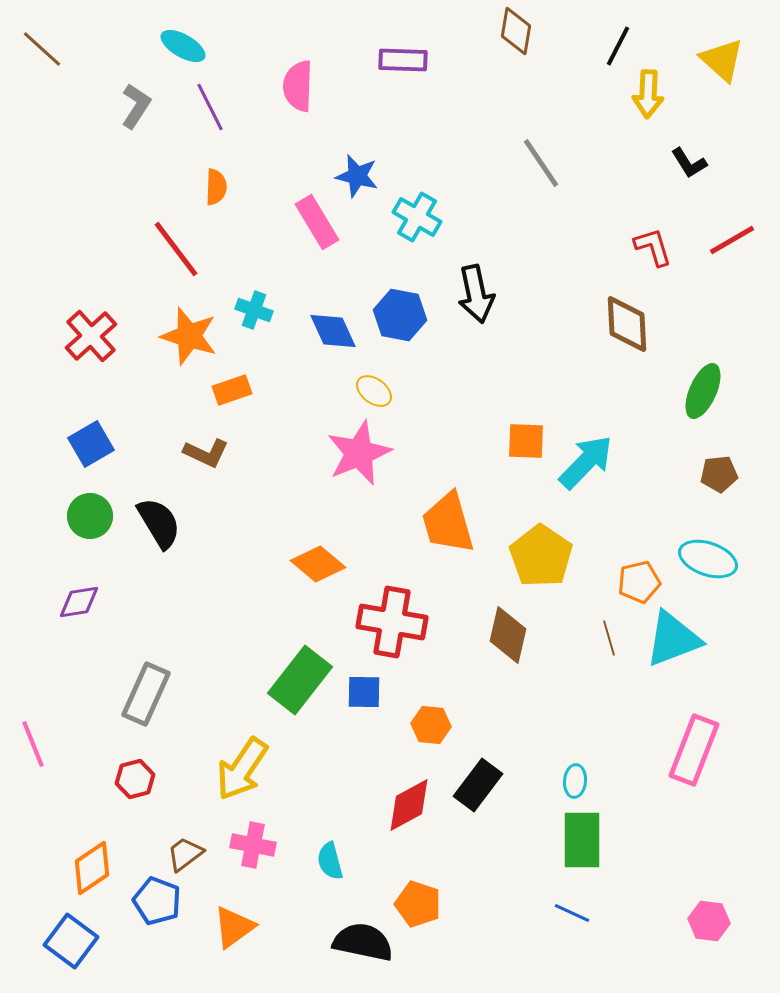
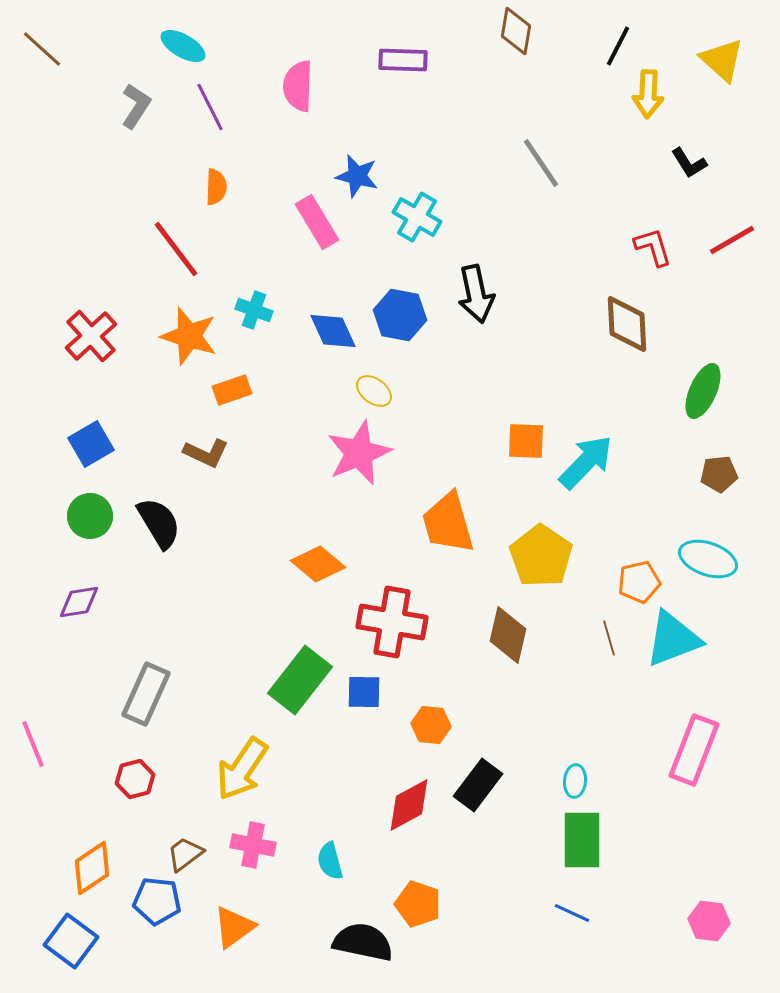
blue pentagon at (157, 901): rotated 15 degrees counterclockwise
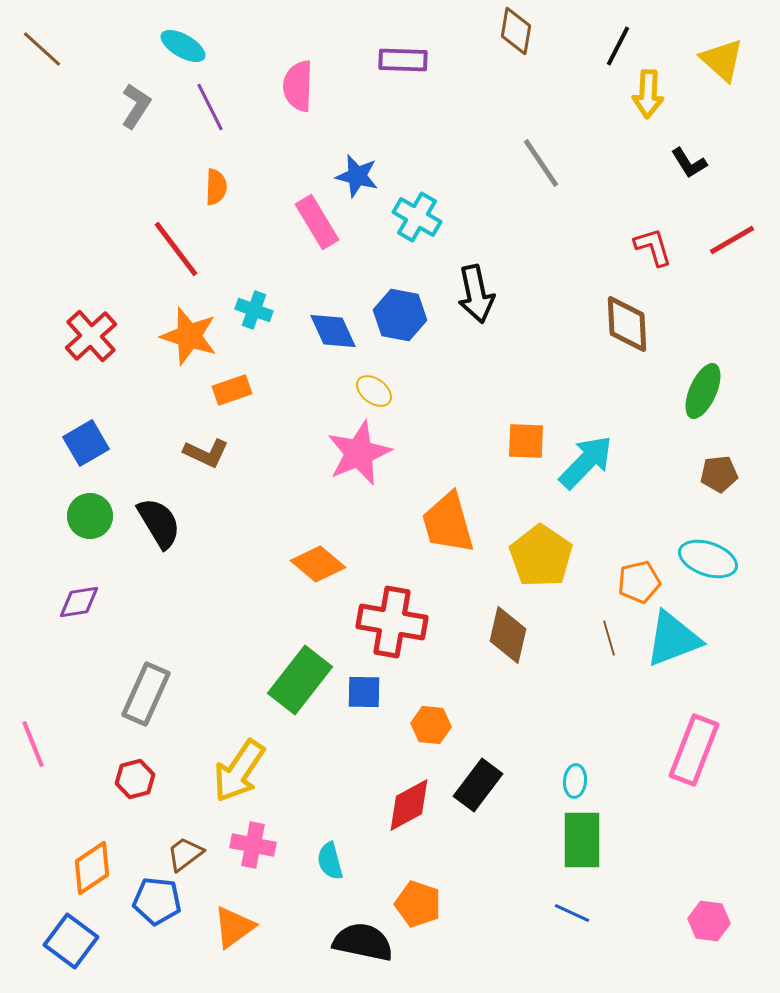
blue square at (91, 444): moved 5 px left, 1 px up
yellow arrow at (242, 769): moved 3 px left, 2 px down
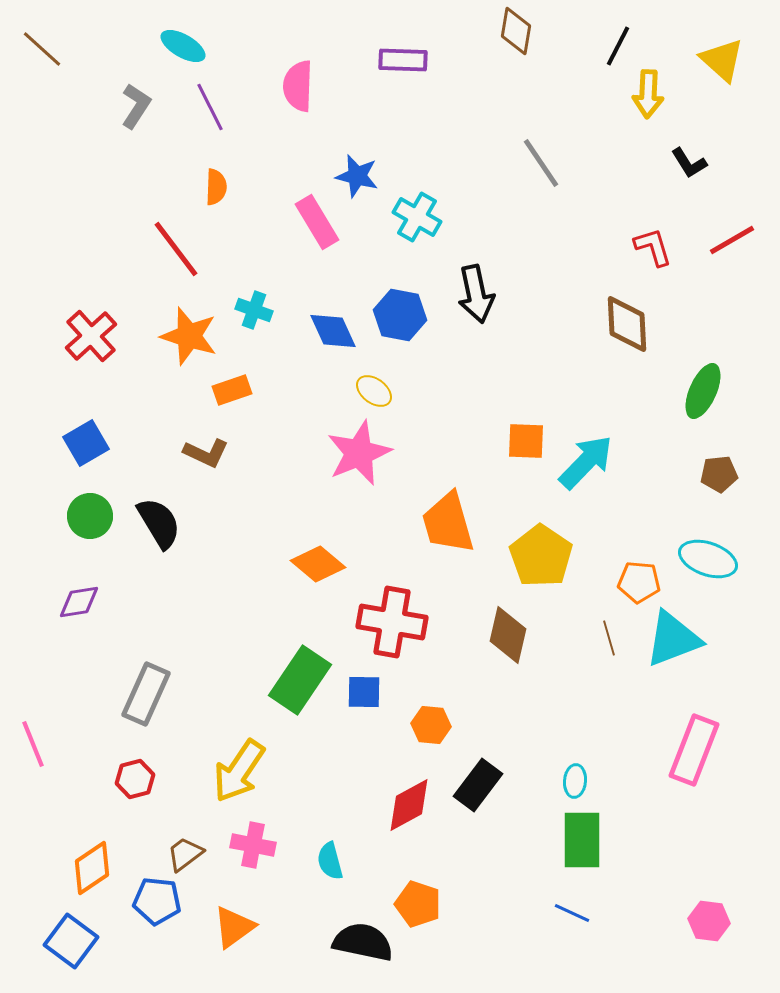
orange pentagon at (639, 582): rotated 18 degrees clockwise
green rectangle at (300, 680): rotated 4 degrees counterclockwise
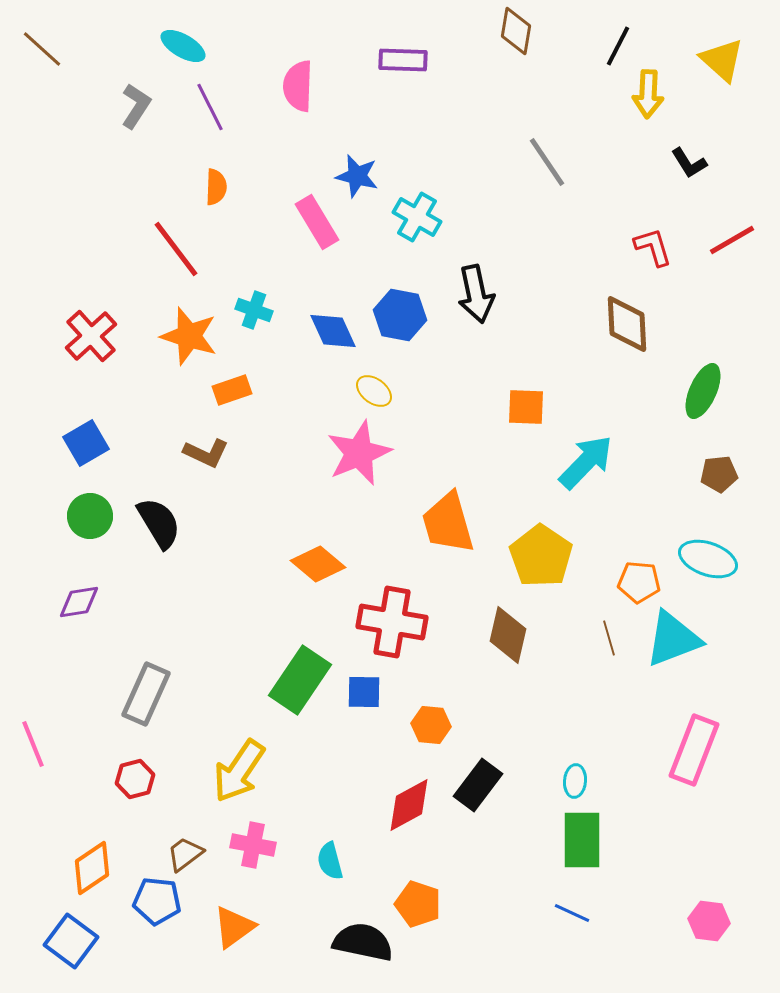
gray line at (541, 163): moved 6 px right, 1 px up
orange square at (526, 441): moved 34 px up
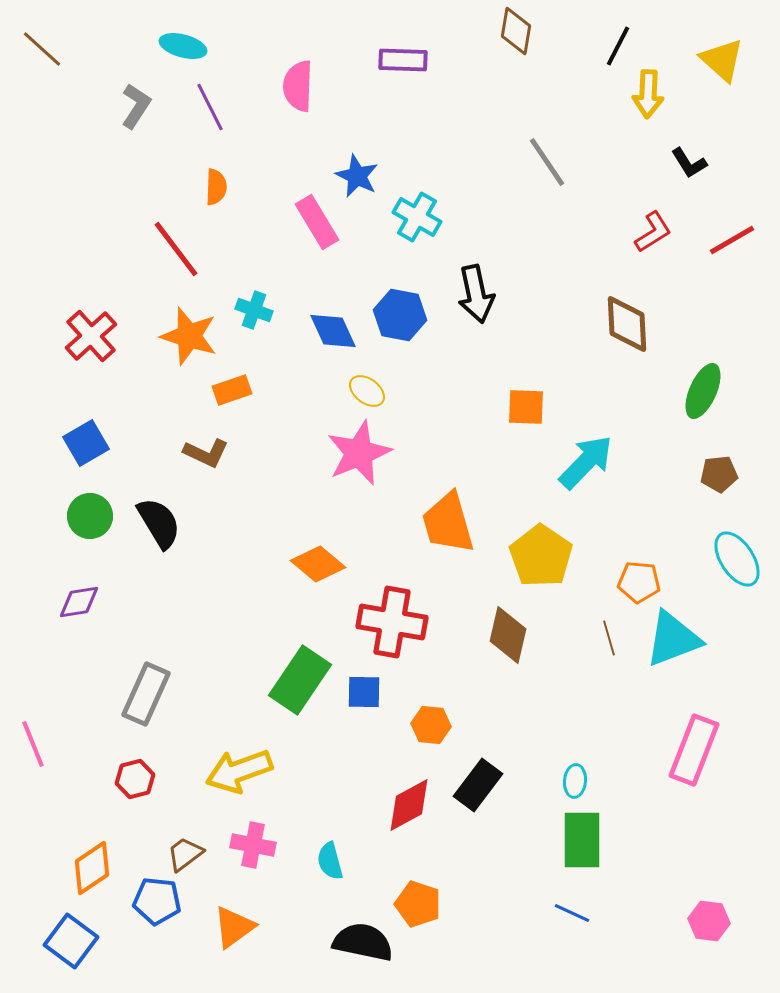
cyan ellipse at (183, 46): rotated 15 degrees counterclockwise
blue star at (357, 176): rotated 12 degrees clockwise
red L-shape at (653, 247): moved 15 px up; rotated 75 degrees clockwise
yellow ellipse at (374, 391): moved 7 px left
cyan ellipse at (708, 559): moved 29 px right; rotated 38 degrees clockwise
yellow arrow at (239, 771): rotated 36 degrees clockwise
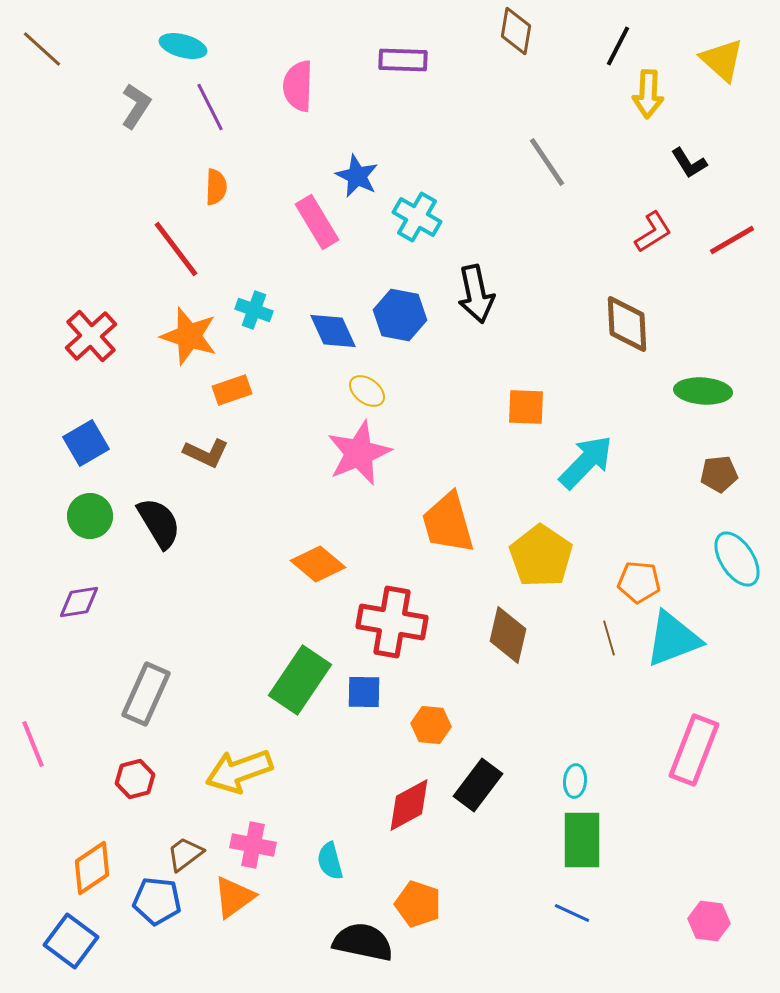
green ellipse at (703, 391): rotated 70 degrees clockwise
orange triangle at (234, 927): moved 30 px up
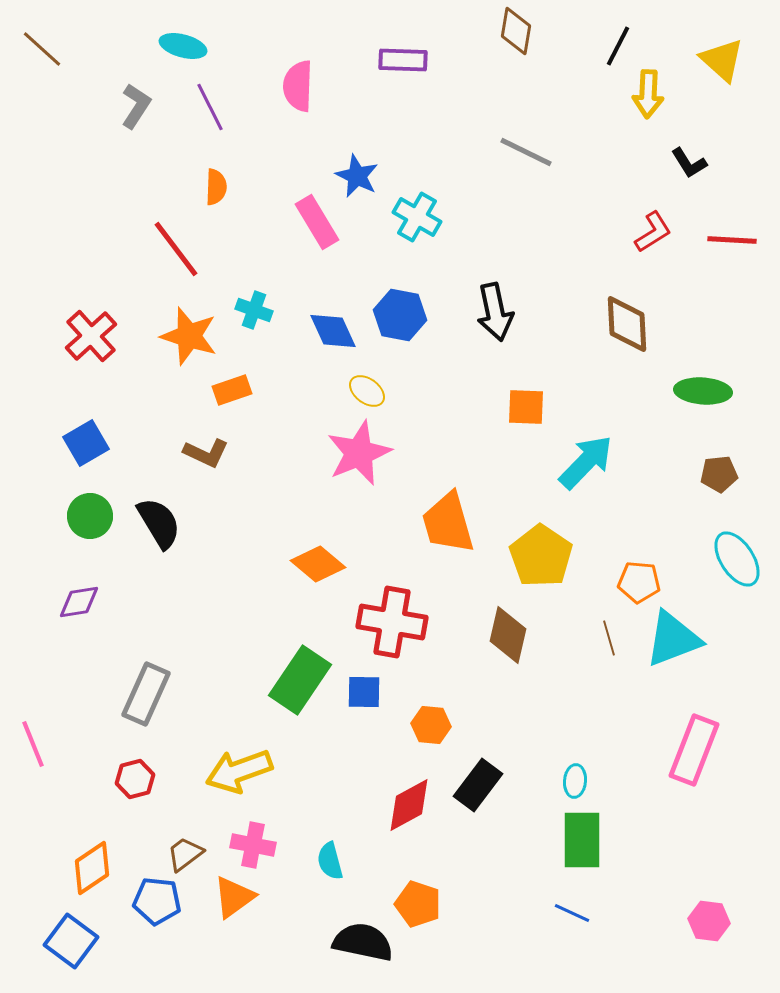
gray line at (547, 162): moved 21 px left, 10 px up; rotated 30 degrees counterclockwise
red line at (732, 240): rotated 33 degrees clockwise
black arrow at (476, 294): moved 19 px right, 18 px down
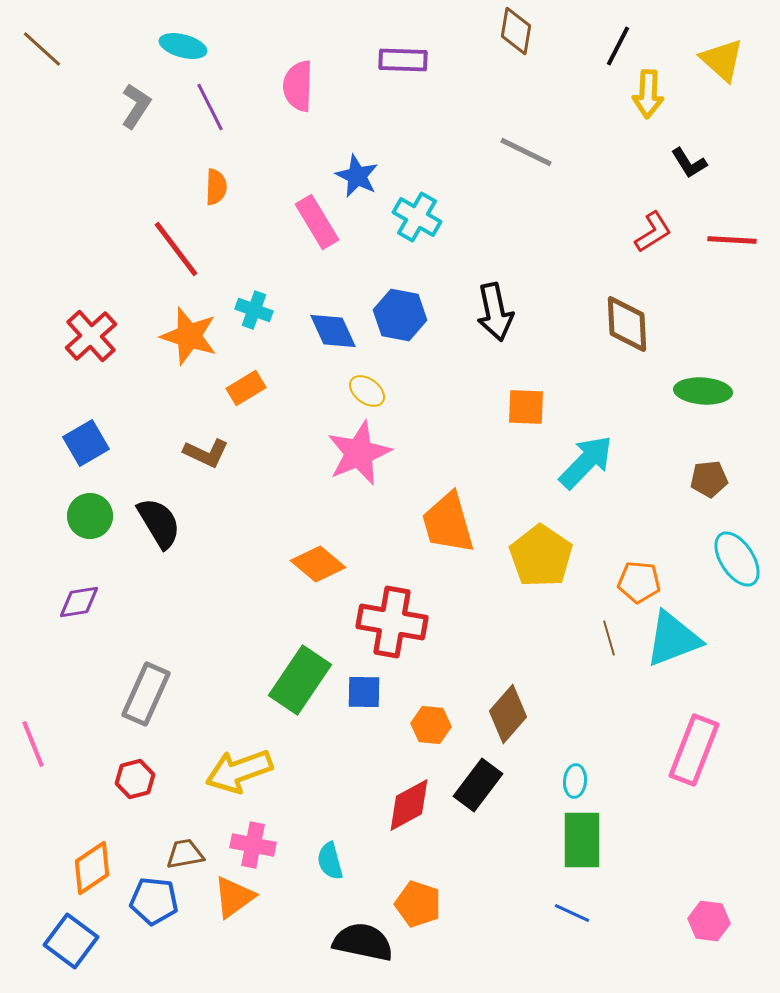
orange rectangle at (232, 390): moved 14 px right, 2 px up; rotated 12 degrees counterclockwise
brown pentagon at (719, 474): moved 10 px left, 5 px down
brown diamond at (508, 635): moved 79 px down; rotated 28 degrees clockwise
brown trapezoid at (185, 854): rotated 27 degrees clockwise
blue pentagon at (157, 901): moved 3 px left
